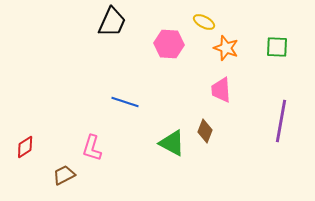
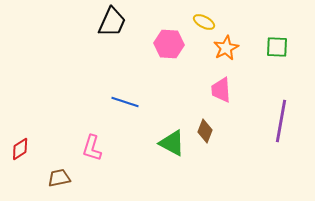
orange star: rotated 25 degrees clockwise
red diamond: moved 5 px left, 2 px down
brown trapezoid: moved 5 px left, 3 px down; rotated 15 degrees clockwise
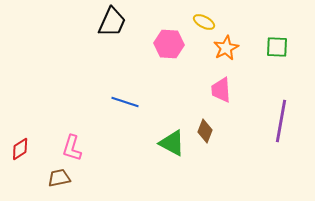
pink L-shape: moved 20 px left
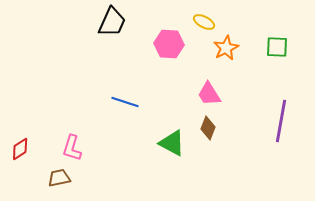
pink trapezoid: moved 12 px left, 4 px down; rotated 28 degrees counterclockwise
brown diamond: moved 3 px right, 3 px up
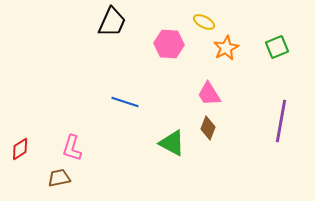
green square: rotated 25 degrees counterclockwise
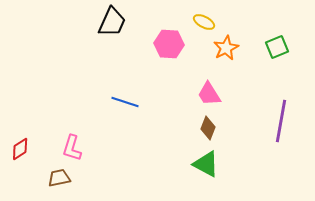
green triangle: moved 34 px right, 21 px down
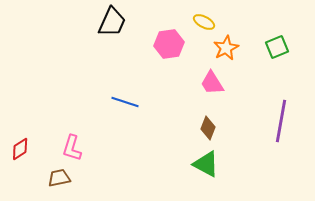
pink hexagon: rotated 12 degrees counterclockwise
pink trapezoid: moved 3 px right, 11 px up
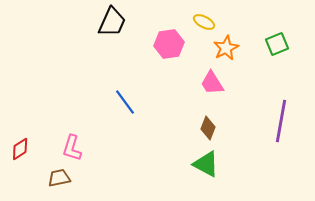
green square: moved 3 px up
blue line: rotated 36 degrees clockwise
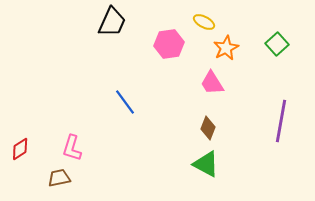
green square: rotated 20 degrees counterclockwise
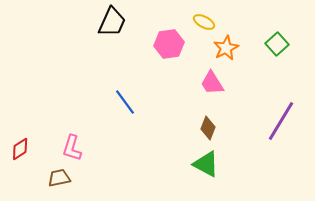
purple line: rotated 21 degrees clockwise
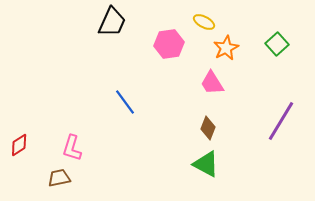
red diamond: moved 1 px left, 4 px up
